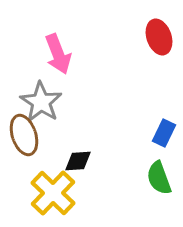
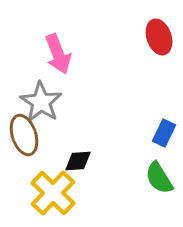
green semicircle: rotated 12 degrees counterclockwise
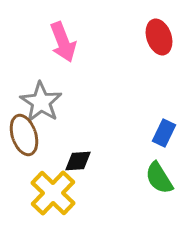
pink arrow: moved 5 px right, 12 px up
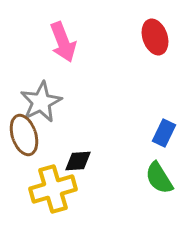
red ellipse: moved 4 px left
gray star: rotated 12 degrees clockwise
yellow cross: moved 4 px up; rotated 30 degrees clockwise
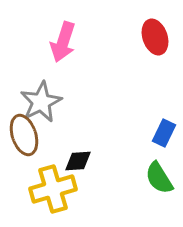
pink arrow: rotated 39 degrees clockwise
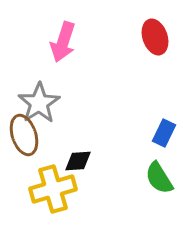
gray star: moved 2 px left, 1 px down; rotated 6 degrees counterclockwise
